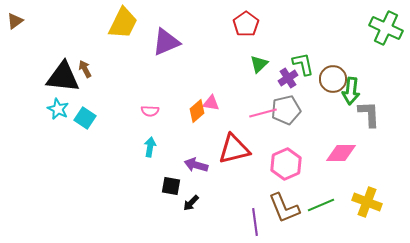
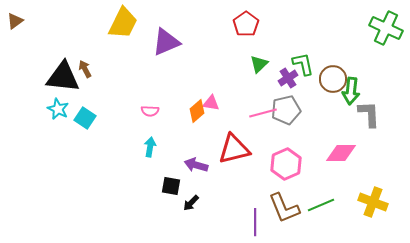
yellow cross: moved 6 px right
purple line: rotated 8 degrees clockwise
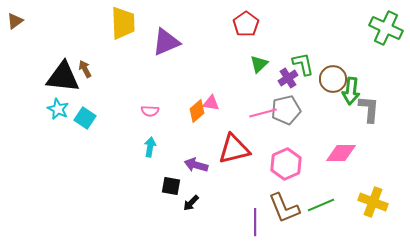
yellow trapezoid: rotated 28 degrees counterclockwise
gray L-shape: moved 5 px up; rotated 8 degrees clockwise
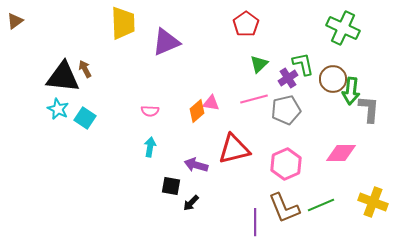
green cross: moved 43 px left
pink line: moved 9 px left, 14 px up
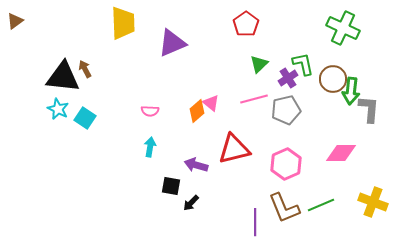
purple triangle: moved 6 px right, 1 px down
pink triangle: rotated 30 degrees clockwise
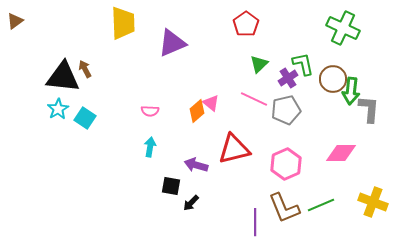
pink line: rotated 40 degrees clockwise
cyan star: rotated 15 degrees clockwise
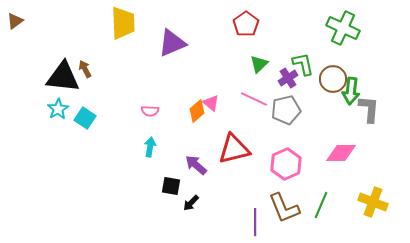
purple arrow: rotated 25 degrees clockwise
green line: rotated 44 degrees counterclockwise
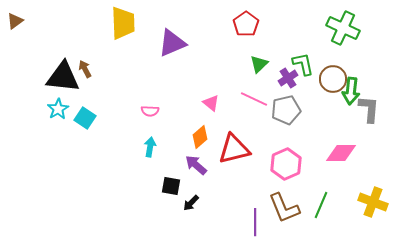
orange diamond: moved 3 px right, 26 px down
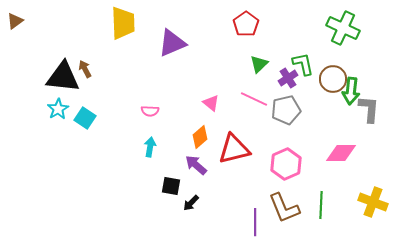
green line: rotated 20 degrees counterclockwise
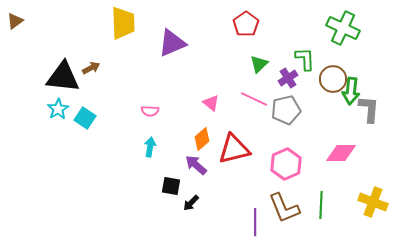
green L-shape: moved 2 px right, 5 px up; rotated 10 degrees clockwise
brown arrow: moved 6 px right, 1 px up; rotated 90 degrees clockwise
orange diamond: moved 2 px right, 2 px down
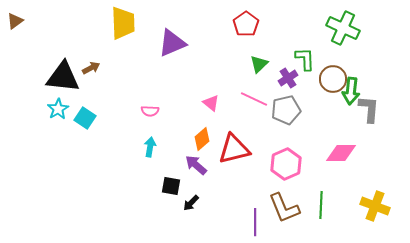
yellow cross: moved 2 px right, 4 px down
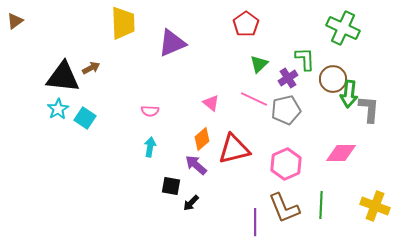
green arrow: moved 2 px left, 3 px down
